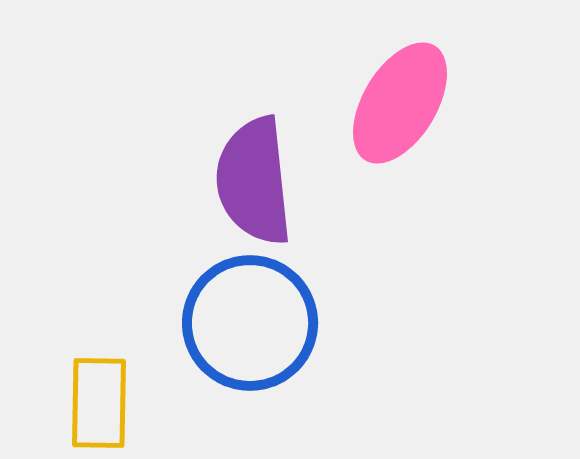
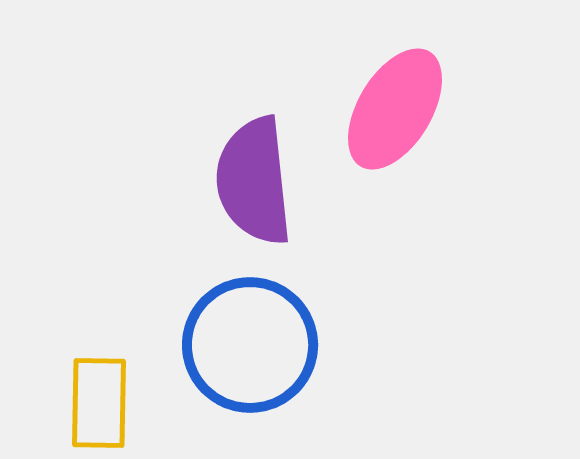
pink ellipse: moved 5 px left, 6 px down
blue circle: moved 22 px down
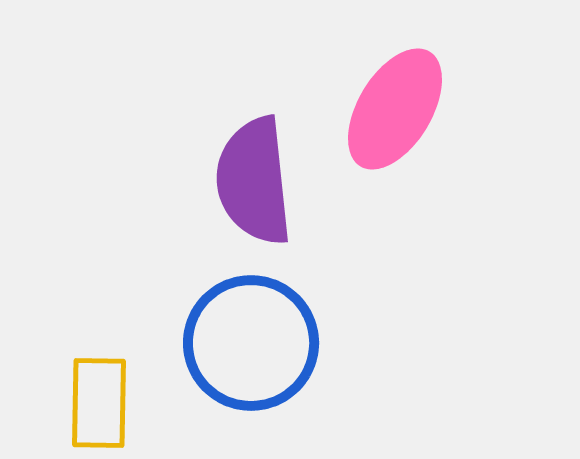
blue circle: moved 1 px right, 2 px up
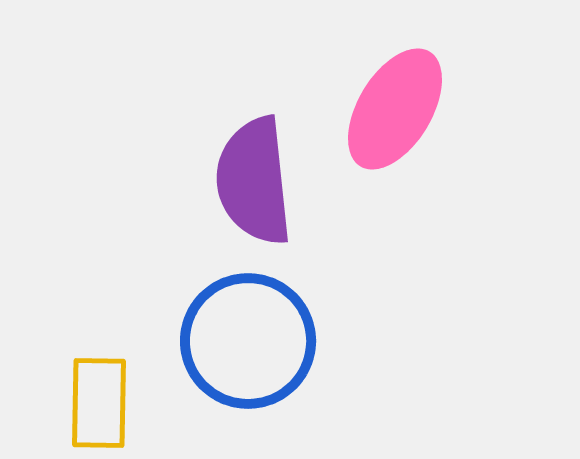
blue circle: moved 3 px left, 2 px up
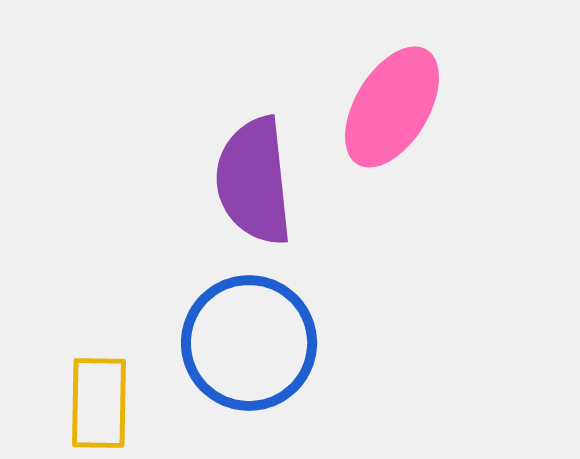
pink ellipse: moved 3 px left, 2 px up
blue circle: moved 1 px right, 2 px down
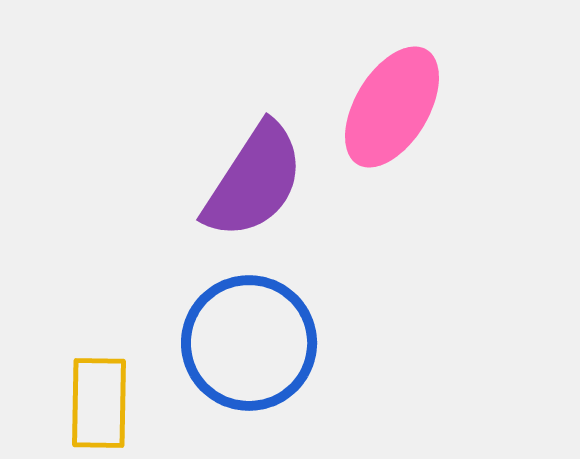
purple semicircle: rotated 141 degrees counterclockwise
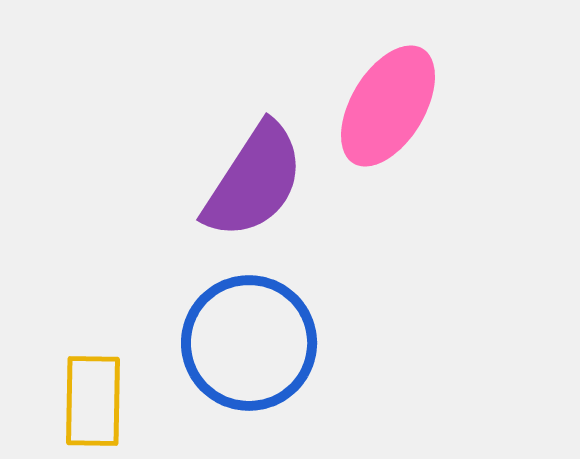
pink ellipse: moved 4 px left, 1 px up
yellow rectangle: moved 6 px left, 2 px up
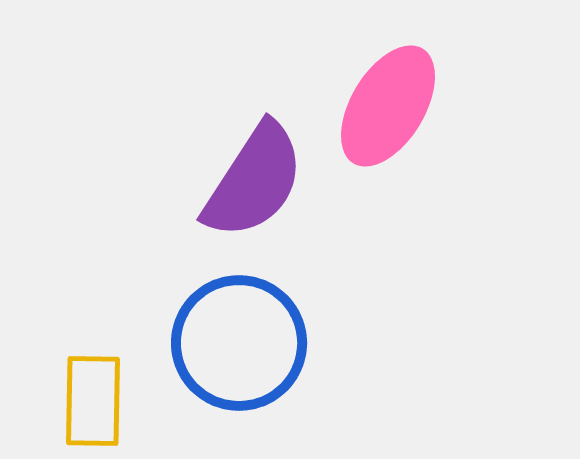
blue circle: moved 10 px left
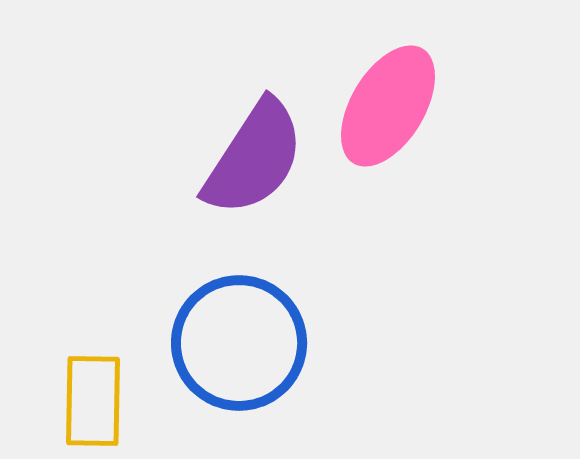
purple semicircle: moved 23 px up
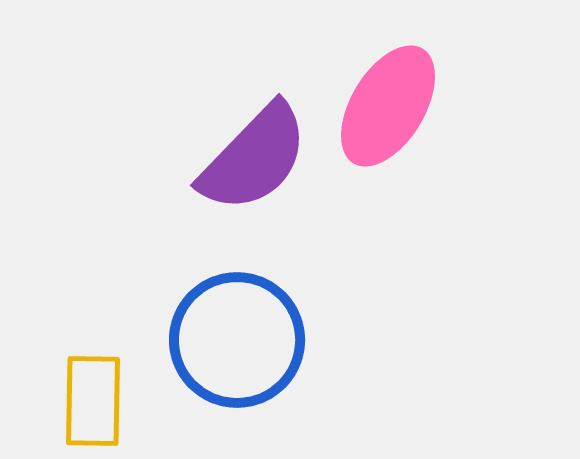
purple semicircle: rotated 11 degrees clockwise
blue circle: moved 2 px left, 3 px up
